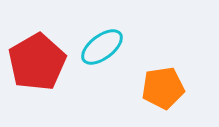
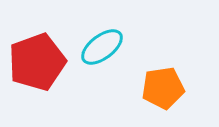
red pentagon: rotated 10 degrees clockwise
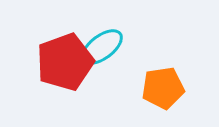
red pentagon: moved 28 px right
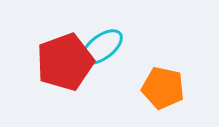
orange pentagon: rotated 21 degrees clockwise
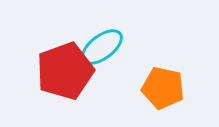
red pentagon: moved 9 px down
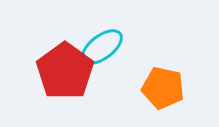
red pentagon: rotated 16 degrees counterclockwise
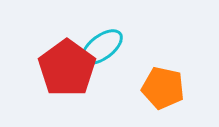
red pentagon: moved 2 px right, 3 px up
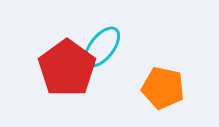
cyan ellipse: rotated 15 degrees counterclockwise
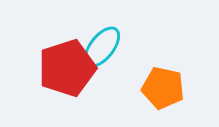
red pentagon: rotated 18 degrees clockwise
